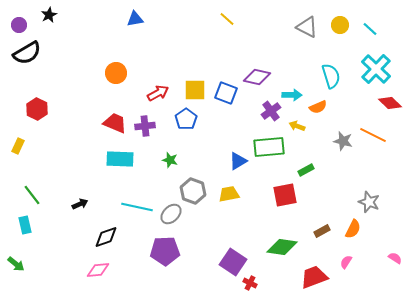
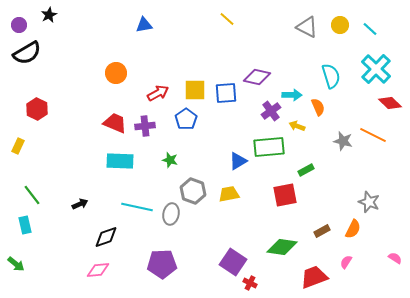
blue triangle at (135, 19): moved 9 px right, 6 px down
blue square at (226, 93): rotated 25 degrees counterclockwise
orange semicircle at (318, 107): rotated 90 degrees counterclockwise
cyan rectangle at (120, 159): moved 2 px down
gray ellipse at (171, 214): rotated 35 degrees counterclockwise
purple pentagon at (165, 251): moved 3 px left, 13 px down
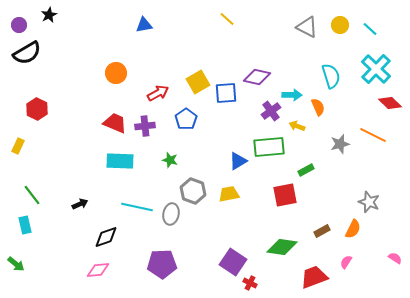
yellow square at (195, 90): moved 3 px right, 8 px up; rotated 30 degrees counterclockwise
gray star at (343, 141): moved 3 px left, 3 px down; rotated 30 degrees counterclockwise
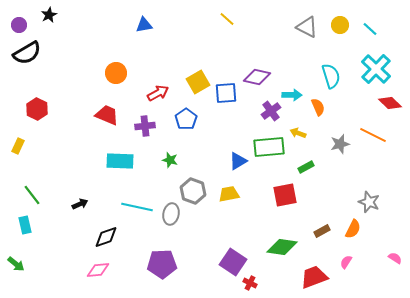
red trapezoid at (115, 123): moved 8 px left, 8 px up
yellow arrow at (297, 126): moved 1 px right, 7 px down
green rectangle at (306, 170): moved 3 px up
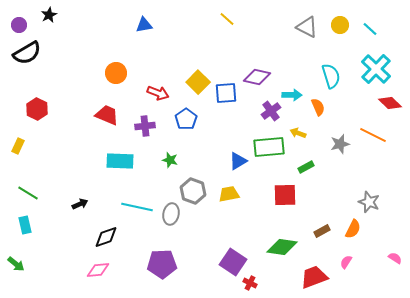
yellow square at (198, 82): rotated 15 degrees counterclockwise
red arrow at (158, 93): rotated 50 degrees clockwise
green line at (32, 195): moved 4 px left, 2 px up; rotated 20 degrees counterclockwise
red square at (285, 195): rotated 10 degrees clockwise
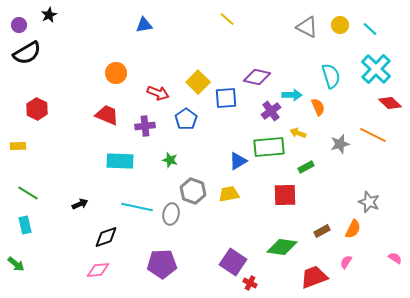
blue square at (226, 93): moved 5 px down
yellow rectangle at (18, 146): rotated 63 degrees clockwise
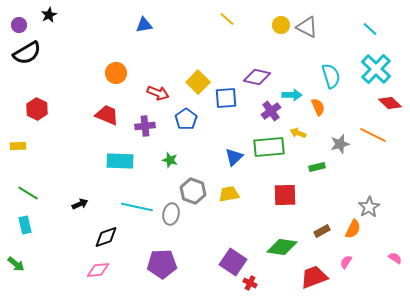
yellow circle at (340, 25): moved 59 px left
blue triangle at (238, 161): moved 4 px left, 4 px up; rotated 12 degrees counterclockwise
green rectangle at (306, 167): moved 11 px right; rotated 14 degrees clockwise
gray star at (369, 202): moved 5 px down; rotated 20 degrees clockwise
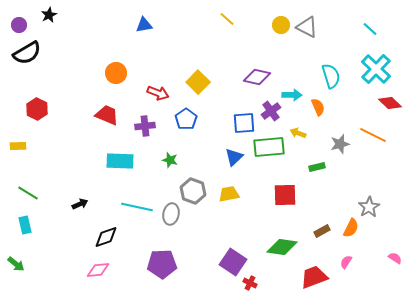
blue square at (226, 98): moved 18 px right, 25 px down
orange semicircle at (353, 229): moved 2 px left, 1 px up
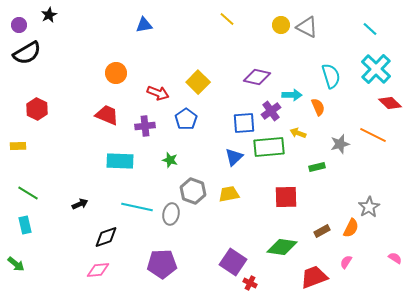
red square at (285, 195): moved 1 px right, 2 px down
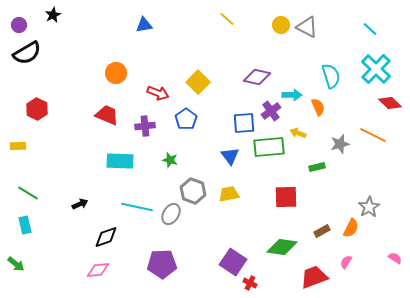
black star at (49, 15): moved 4 px right
blue triangle at (234, 157): moved 4 px left, 1 px up; rotated 24 degrees counterclockwise
gray ellipse at (171, 214): rotated 20 degrees clockwise
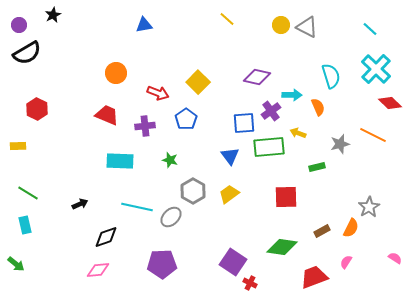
gray hexagon at (193, 191): rotated 10 degrees clockwise
yellow trapezoid at (229, 194): rotated 25 degrees counterclockwise
gray ellipse at (171, 214): moved 3 px down; rotated 15 degrees clockwise
